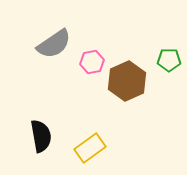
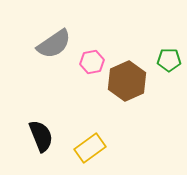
black semicircle: rotated 12 degrees counterclockwise
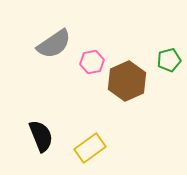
green pentagon: rotated 15 degrees counterclockwise
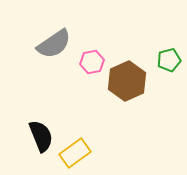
yellow rectangle: moved 15 px left, 5 px down
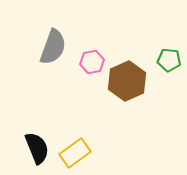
gray semicircle: moved 1 px left, 3 px down; rotated 36 degrees counterclockwise
green pentagon: rotated 20 degrees clockwise
black semicircle: moved 4 px left, 12 px down
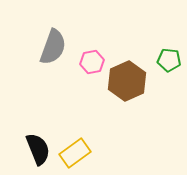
black semicircle: moved 1 px right, 1 px down
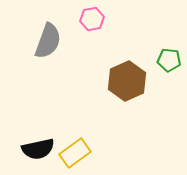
gray semicircle: moved 5 px left, 6 px up
pink hexagon: moved 43 px up
black semicircle: rotated 100 degrees clockwise
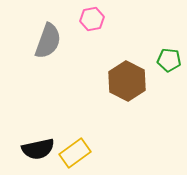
brown hexagon: rotated 9 degrees counterclockwise
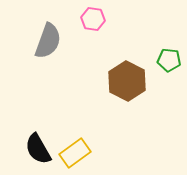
pink hexagon: moved 1 px right; rotated 20 degrees clockwise
black semicircle: rotated 72 degrees clockwise
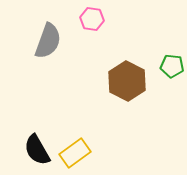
pink hexagon: moved 1 px left
green pentagon: moved 3 px right, 6 px down
black semicircle: moved 1 px left, 1 px down
